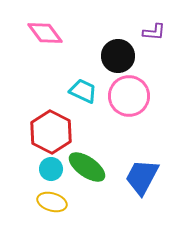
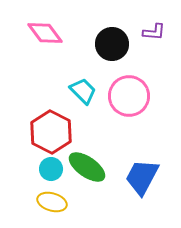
black circle: moved 6 px left, 12 px up
cyan trapezoid: rotated 20 degrees clockwise
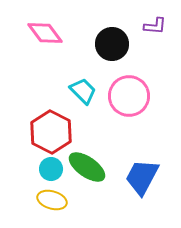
purple L-shape: moved 1 px right, 6 px up
yellow ellipse: moved 2 px up
